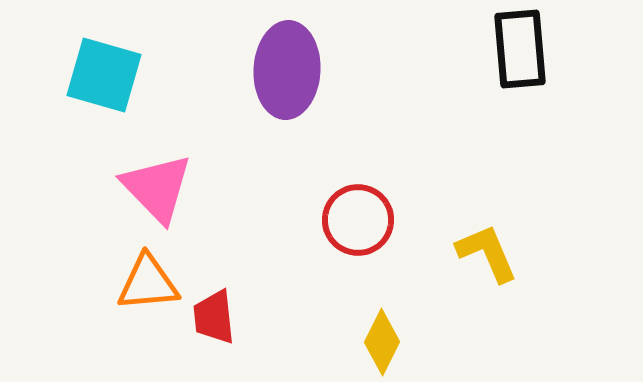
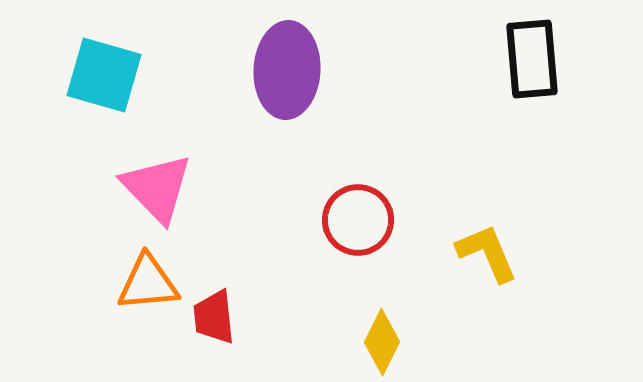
black rectangle: moved 12 px right, 10 px down
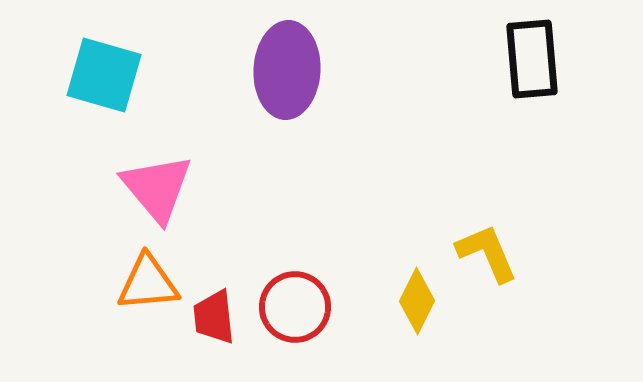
pink triangle: rotated 4 degrees clockwise
red circle: moved 63 px left, 87 px down
yellow diamond: moved 35 px right, 41 px up
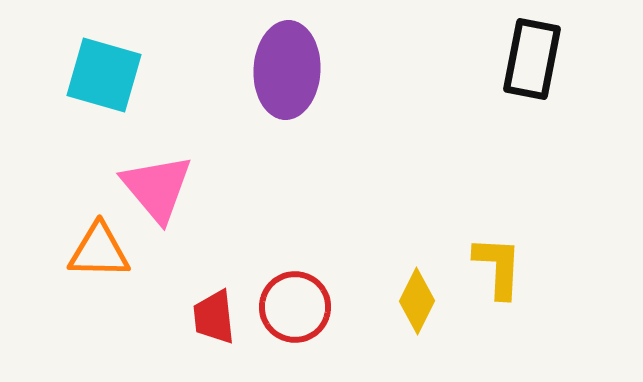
black rectangle: rotated 16 degrees clockwise
yellow L-shape: moved 11 px right, 14 px down; rotated 26 degrees clockwise
orange triangle: moved 49 px left, 32 px up; rotated 6 degrees clockwise
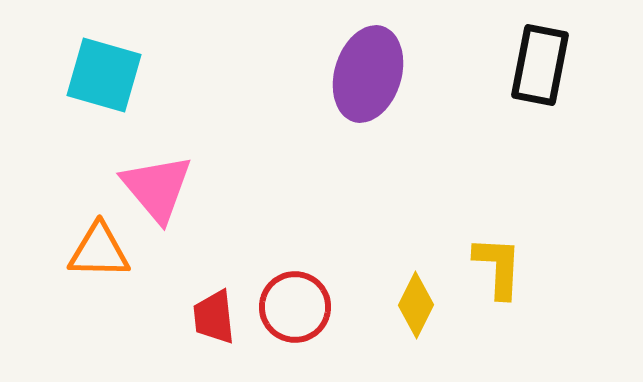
black rectangle: moved 8 px right, 6 px down
purple ellipse: moved 81 px right, 4 px down; rotated 14 degrees clockwise
yellow diamond: moved 1 px left, 4 px down
